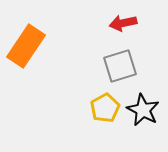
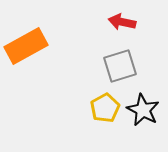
red arrow: moved 1 px left, 1 px up; rotated 24 degrees clockwise
orange rectangle: rotated 27 degrees clockwise
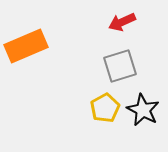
red arrow: rotated 36 degrees counterclockwise
orange rectangle: rotated 6 degrees clockwise
